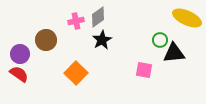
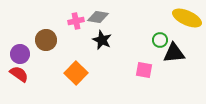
gray diamond: rotated 45 degrees clockwise
black star: rotated 18 degrees counterclockwise
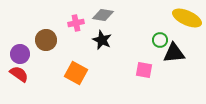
gray diamond: moved 5 px right, 2 px up
pink cross: moved 2 px down
orange square: rotated 15 degrees counterclockwise
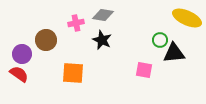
purple circle: moved 2 px right
orange square: moved 3 px left; rotated 25 degrees counterclockwise
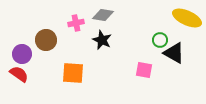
black triangle: rotated 35 degrees clockwise
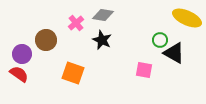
pink cross: rotated 28 degrees counterclockwise
orange square: rotated 15 degrees clockwise
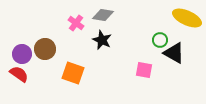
pink cross: rotated 14 degrees counterclockwise
brown circle: moved 1 px left, 9 px down
